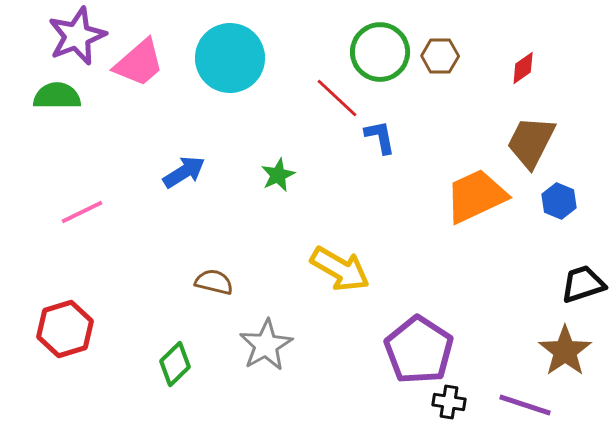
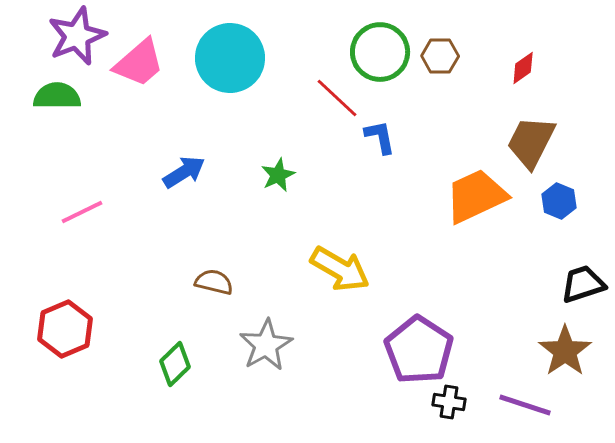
red hexagon: rotated 6 degrees counterclockwise
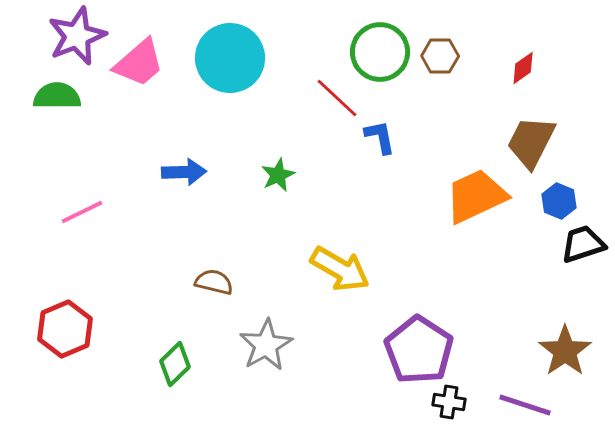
blue arrow: rotated 30 degrees clockwise
black trapezoid: moved 40 px up
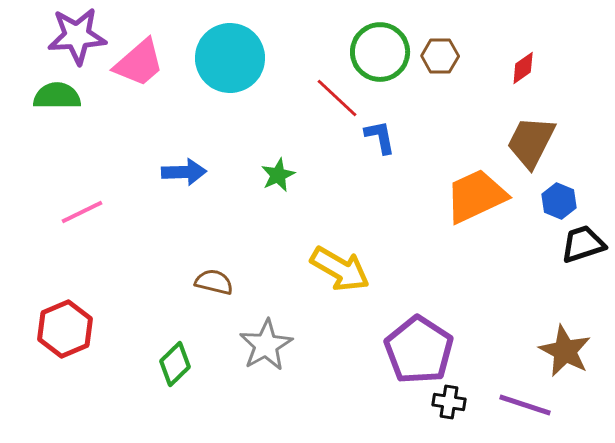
purple star: rotated 18 degrees clockwise
brown star: rotated 10 degrees counterclockwise
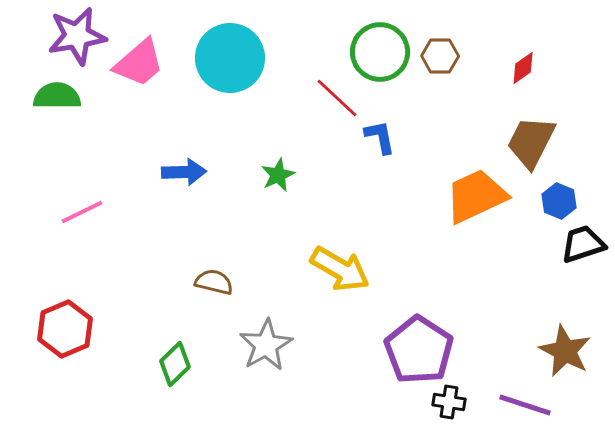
purple star: rotated 6 degrees counterclockwise
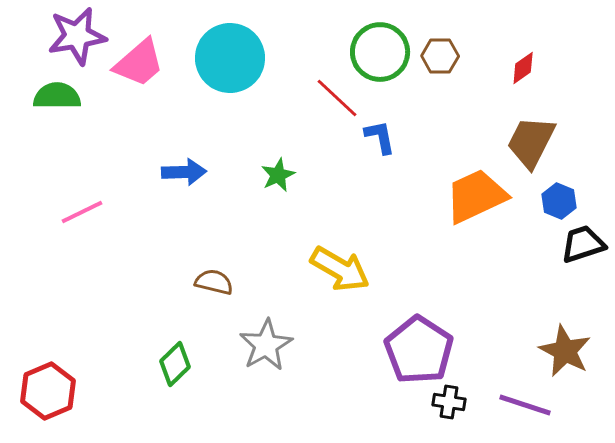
red hexagon: moved 17 px left, 62 px down
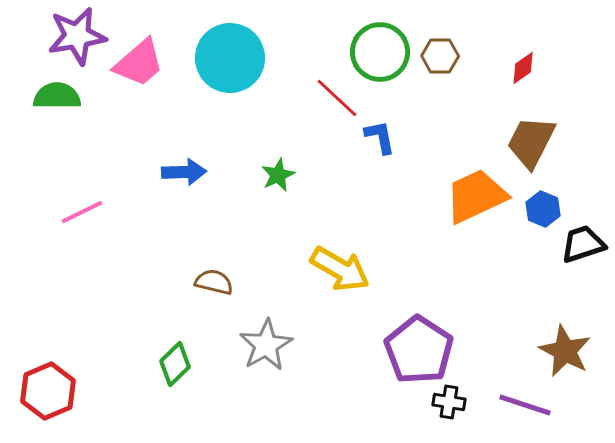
blue hexagon: moved 16 px left, 8 px down
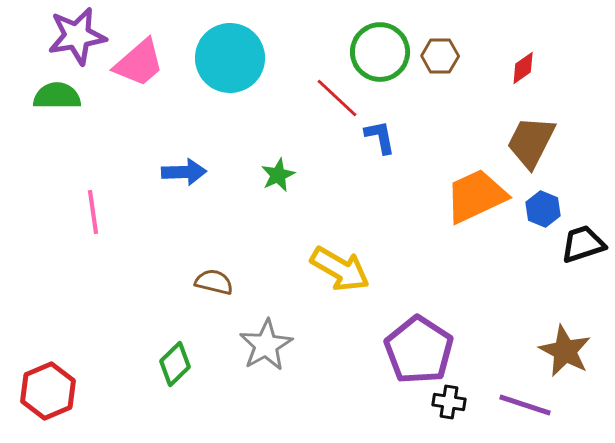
pink line: moved 11 px right; rotated 72 degrees counterclockwise
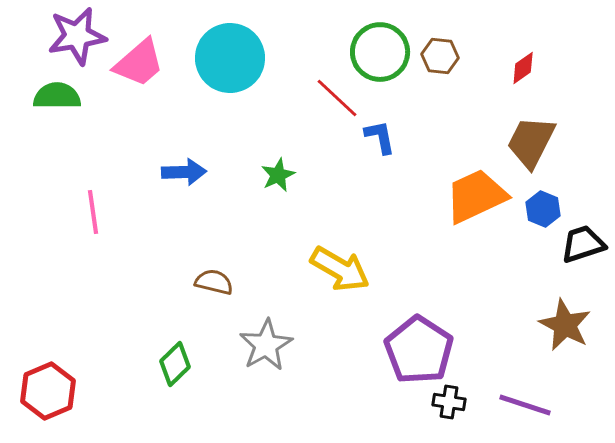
brown hexagon: rotated 6 degrees clockwise
brown star: moved 26 px up
